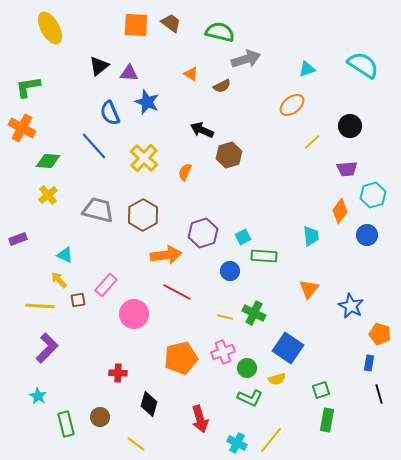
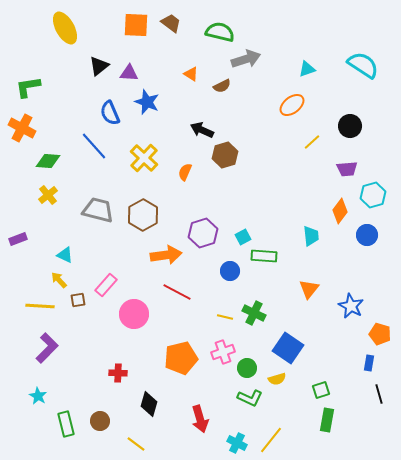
yellow ellipse at (50, 28): moved 15 px right
brown hexagon at (229, 155): moved 4 px left
brown circle at (100, 417): moved 4 px down
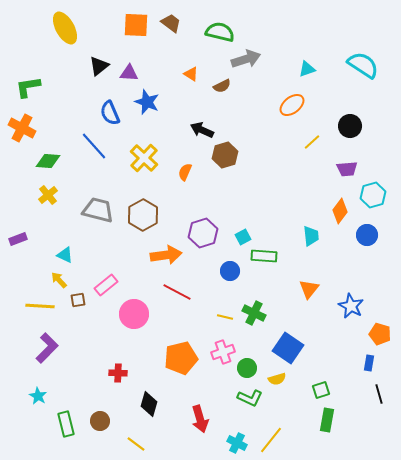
pink rectangle at (106, 285): rotated 10 degrees clockwise
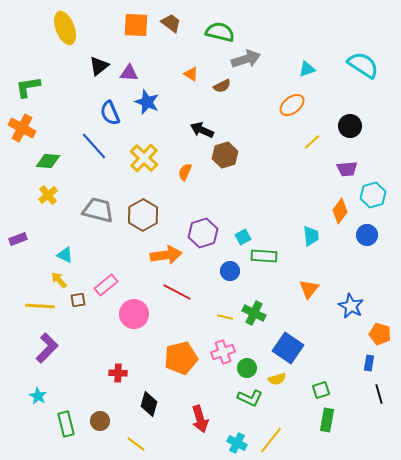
yellow ellipse at (65, 28): rotated 8 degrees clockwise
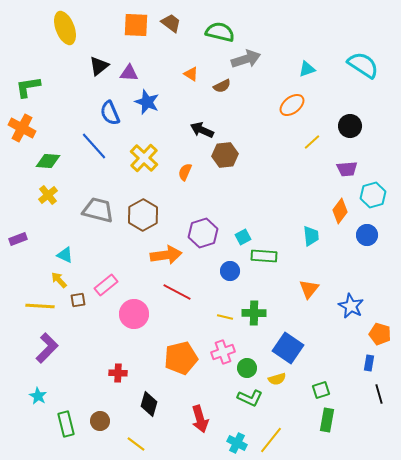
brown hexagon at (225, 155): rotated 10 degrees clockwise
green cross at (254, 313): rotated 25 degrees counterclockwise
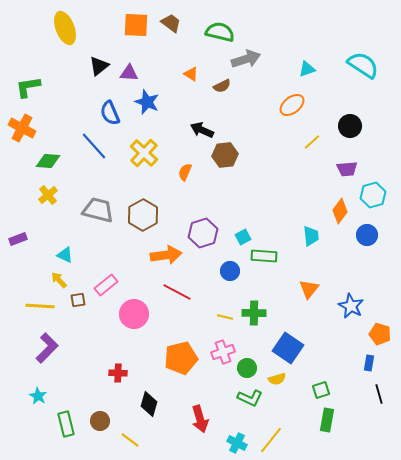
yellow cross at (144, 158): moved 5 px up
yellow line at (136, 444): moved 6 px left, 4 px up
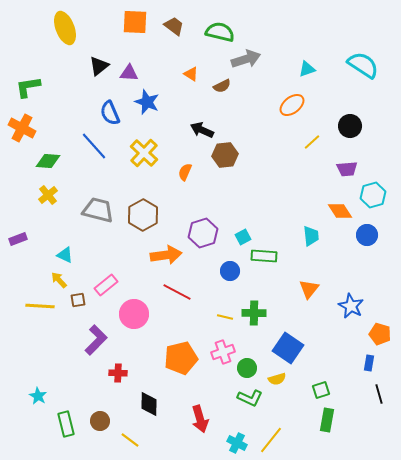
brown trapezoid at (171, 23): moved 3 px right, 3 px down
orange square at (136, 25): moved 1 px left, 3 px up
orange diamond at (340, 211): rotated 70 degrees counterclockwise
purple L-shape at (47, 348): moved 49 px right, 8 px up
black diamond at (149, 404): rotated 15 degrees counterclockwise
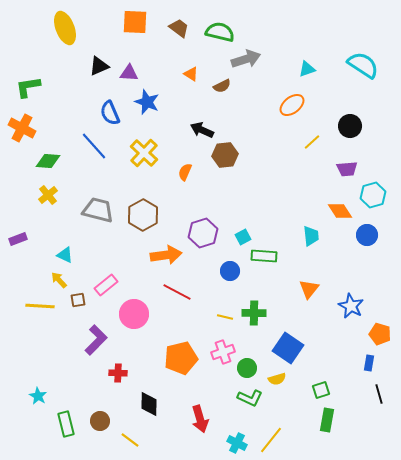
brown trapezoid at (174, 26): moved 5 px right, 2 px down
black triangle at (99, 66): rotated 15 degrees clockwise
